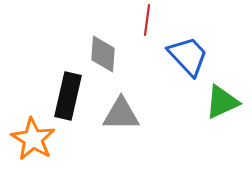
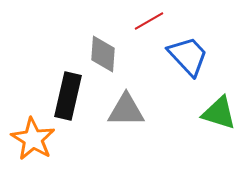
red line: moved 2 px right, 1 px down; rotated 52 degrees clockwise
green triangle: moved 3 px left, 11 px down; rotated 42 degrees clockwise
gray triangle: moved 5 px right, 4 px up
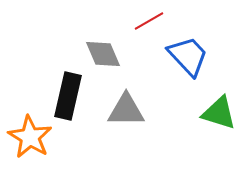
gray diamond: rotated 27 degrees counterclockwise
orange star: moved 3 px left, 2 px up
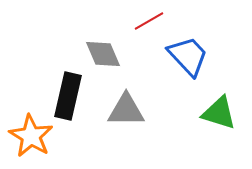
orange star: moved 1 px right, 1 px up
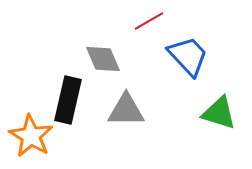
gray diamond: moved 5 px down
black rectangle: moved 4 px down
